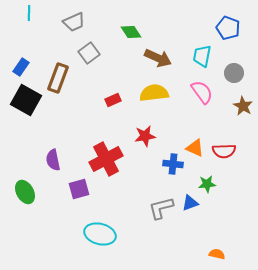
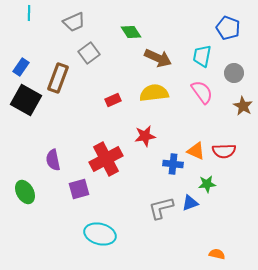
orange triangle: moved 1 px right, 3 px down
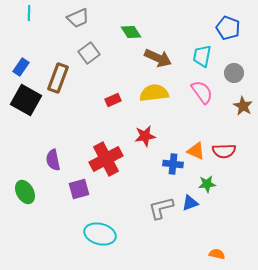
gray trapezoid: moved 4 px right, 4 px up
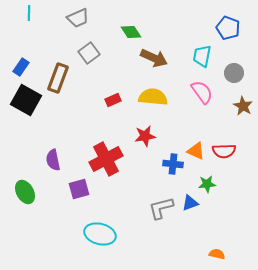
brown arrow: moved 4 px left
yellow semicircle: moved 1 px left, 4 px down; rotated 12 degrees clockwise
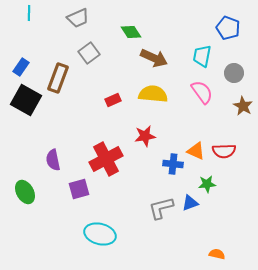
yellow semicircle: moved 3 px up
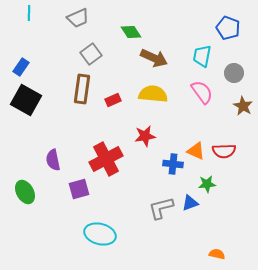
gray square: moved 2 px right, 1 px down
brown rectangle: moved 24 px right, 11 px down; rotated 12 degrees counterclockwise
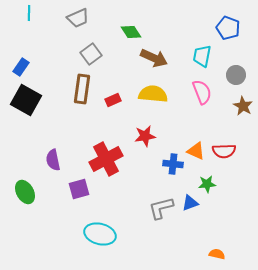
gray circle: moved 2 px right, 2 px down
pink semicircle: rotated 15 degrees clockwise
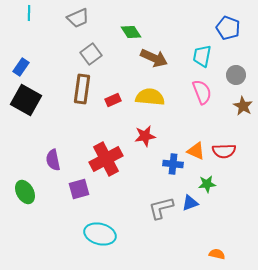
yellow semicircle: moved 3 px left, 3 px down
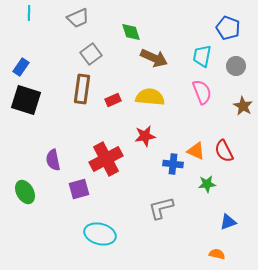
green diamond: rotated 15 degrees clockwise
gray circle: moved 9 px up
black square: rotated 12 degrees counterclockwise
red semicircle: rotated 65 degrees clockwise
blue triangle: moved 38 px right, 19 px down
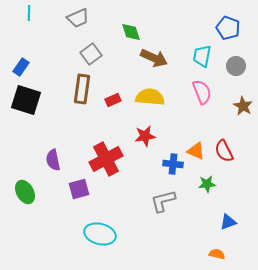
gray L-shape: moved 2 px right, 7 px up
